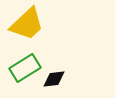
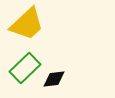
green rectangle: rotated 12 degrees counterclockwise
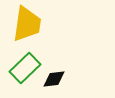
yellow trapezoid: rotated 39 degrees counterclockwise
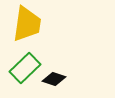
black diamond: rotated 25 degrees clockwise
